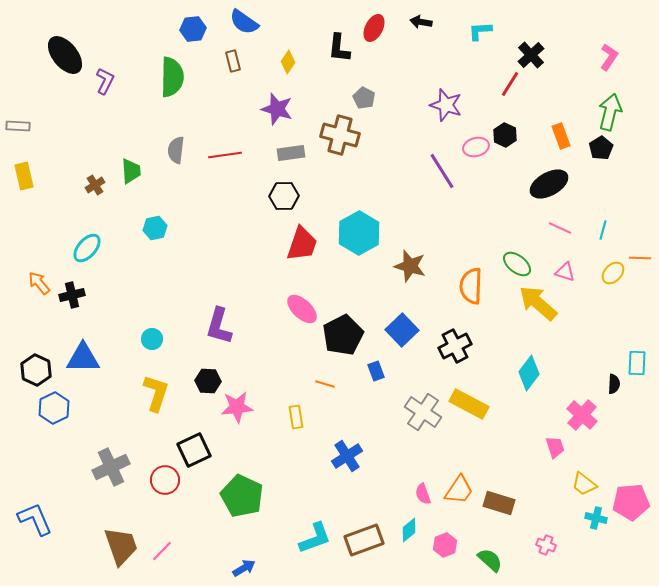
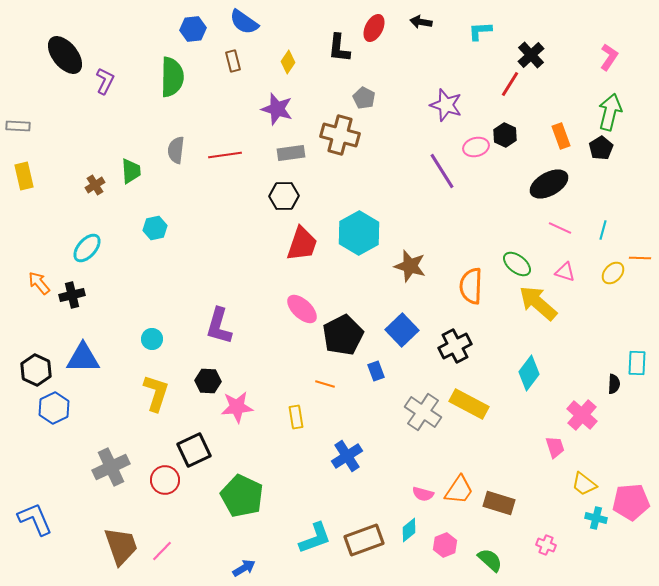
pink semicircle at (423, 494): rotated 55 degrees counterclockwise
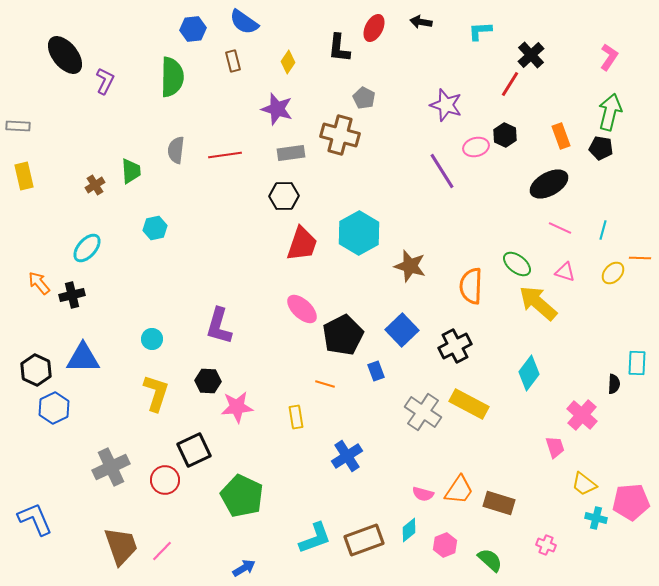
black pentagon at (601, 148): rotated 30 degrees counterclockwise
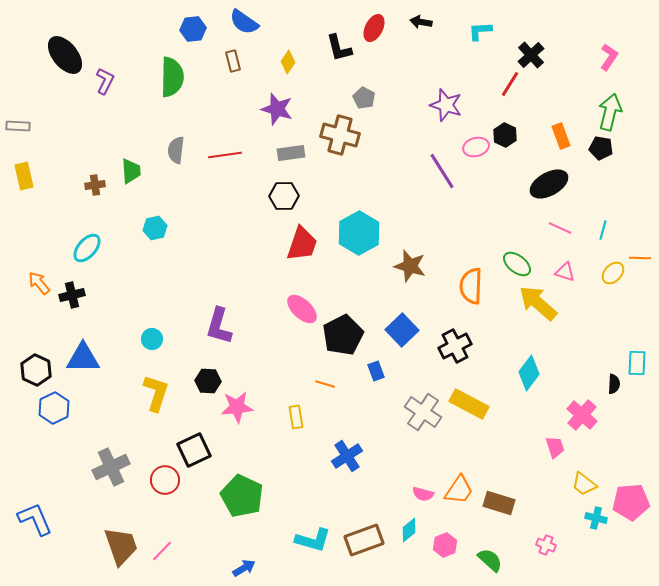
black L-shape at (339, 48): rotated 20 degrees counterclockwise
brown cross at (95, 185): rotated 24 degrees clockwise
cyan L-shape at (315, 538): moved 2 px left, 2 px down; rotated 36 degrees clockwise
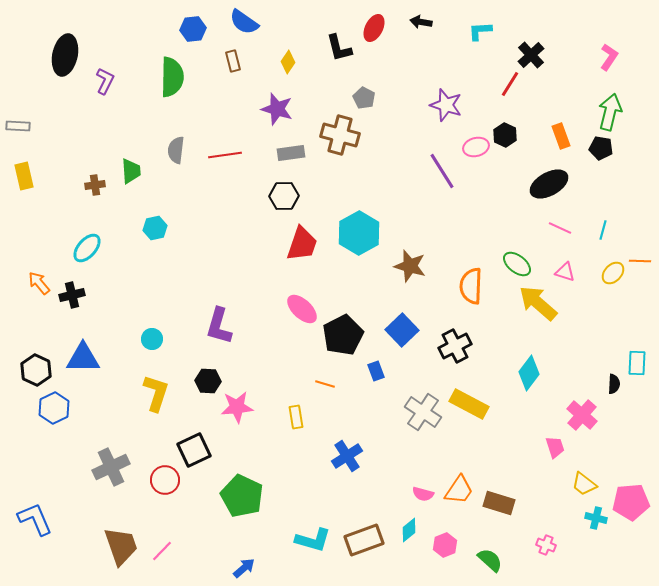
black ellipse at (65, 55): rotated 51 degrees clockwise
orange line at (640, 258): moved 3 px down
blue arrow at (244, 568): rotated 10 degrees counterclockwise
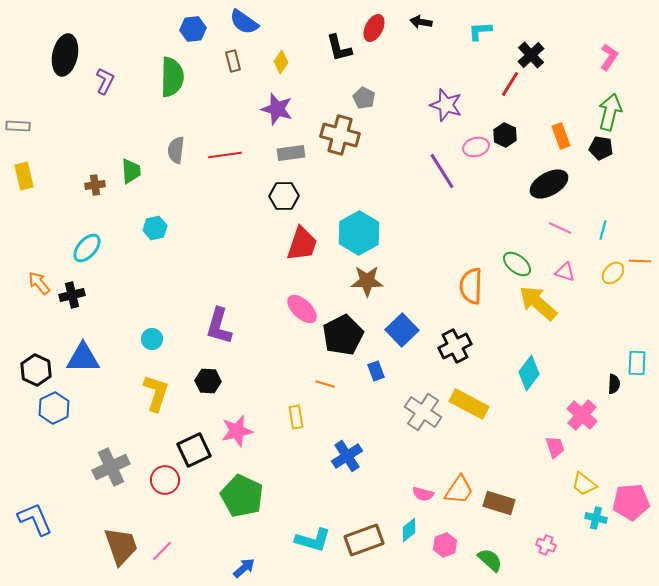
yellow diamond at (288, 62): moved 7 px left
brown star at (410, 266): moved 43 px left, 15 px down; rotated 16 degrees counterclockwise
pink star at (237, 407): moved 24 px down; rotated 8 degrees counterclockwise
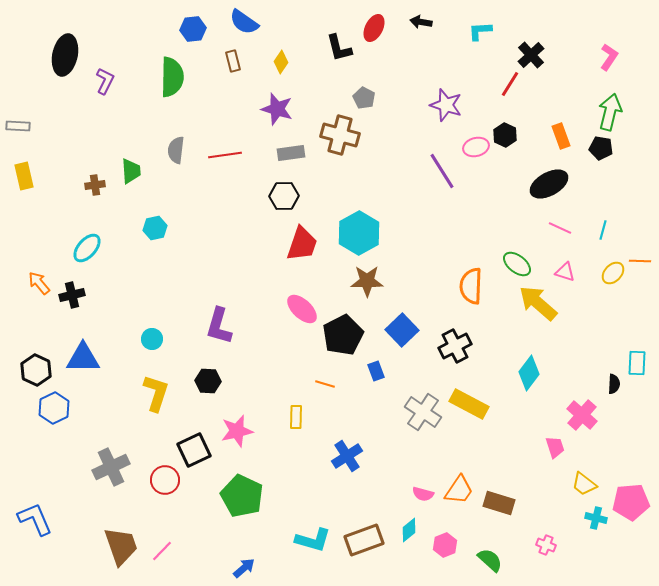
yellow rectangle at (296, 417): rotated 10 degrees clockwise
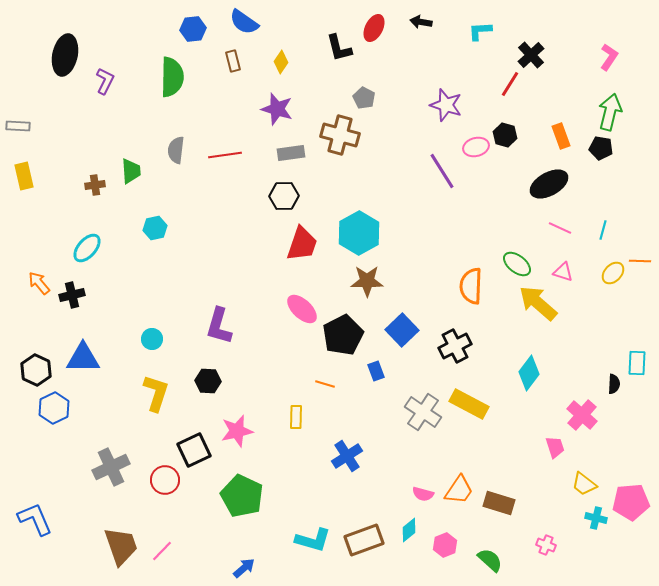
black hexagon at (505, 135): rotated 10 degrees counterclockwise
pink triangle at (565, 272): moved 2 px left
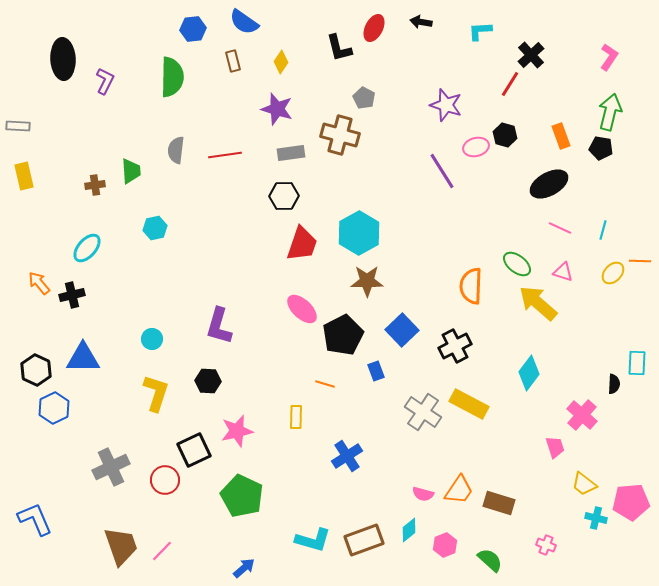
black ellipse at (65, 55): moved 2 px left, 4 px down; rotated 15 degrees counterclockwise
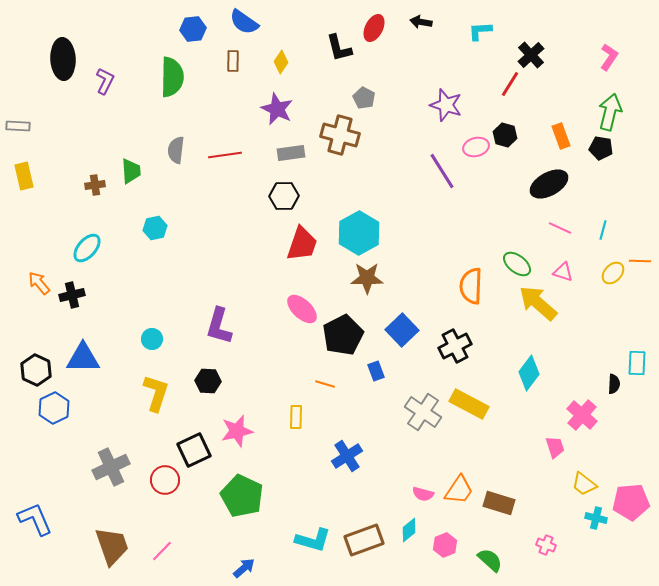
brown rectangle at (233, 61): rotated 15 degrees clockwise
purple star at (277, 109): rotated 8 degrees clockwise
brown star at (367, 281): moved 3 px up
brown trapezoid at (121, 546): moved 9 px left
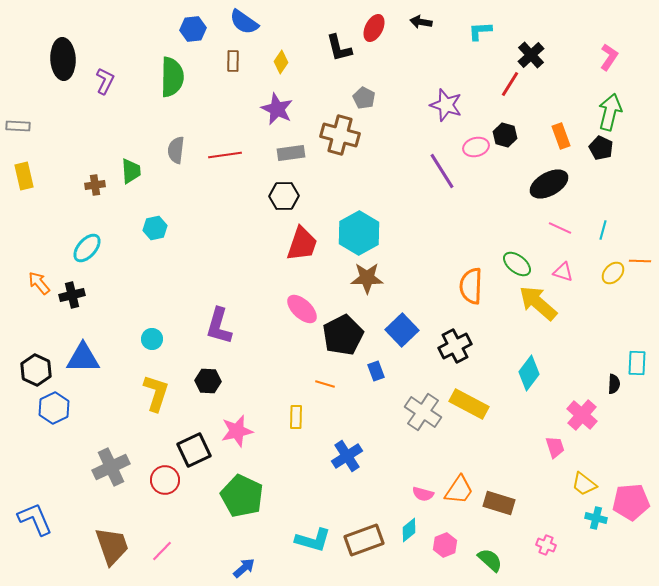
black pentagon at (601, 148): rotated 15 degrees clockwise
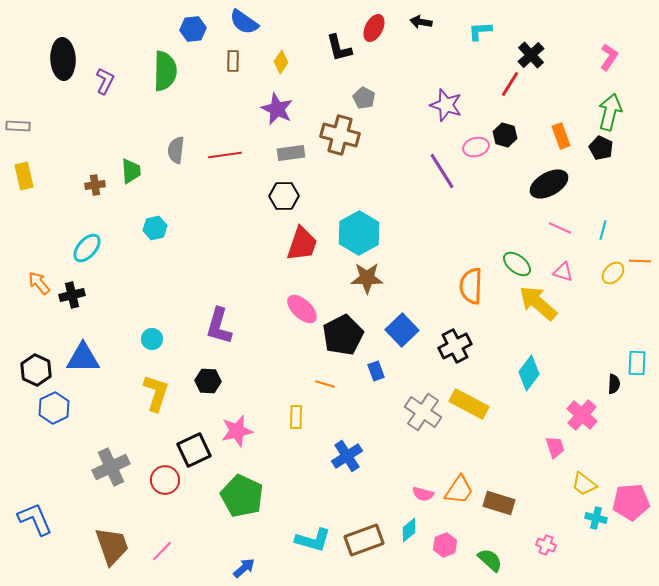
green semicircle at (172, 77): moved 7 px left, 6 px up
